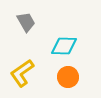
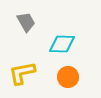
cyan diamond: moved 2 px left, 2 px up
yellow L-shape: rotated 24 degrees clockwise
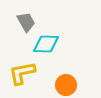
cyan diamond: moved 16 px left
orange circle: moved 2 px left, 8 px down
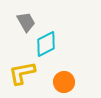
cyan diamond: rotated 28 degrees counterclockwise
orange circle: moved 2 px left, 3 px up
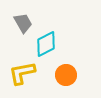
gray trapezoid: moved 3 px left, 1 px down
orange circle: moved 2 px right, 7 px up
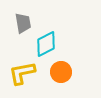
gray trapezoid: rotated 20 degrees clockwise
orange circle: moved 5 px left, 3 px up
